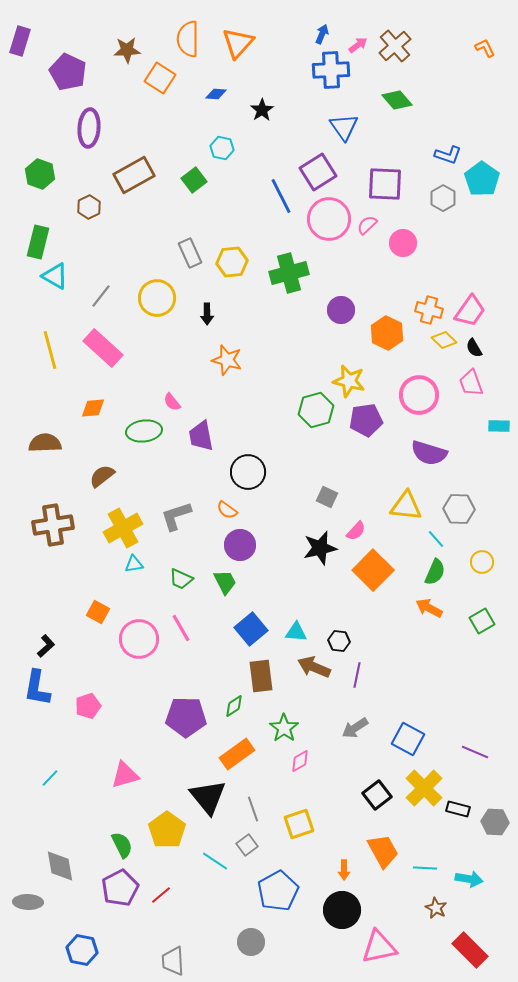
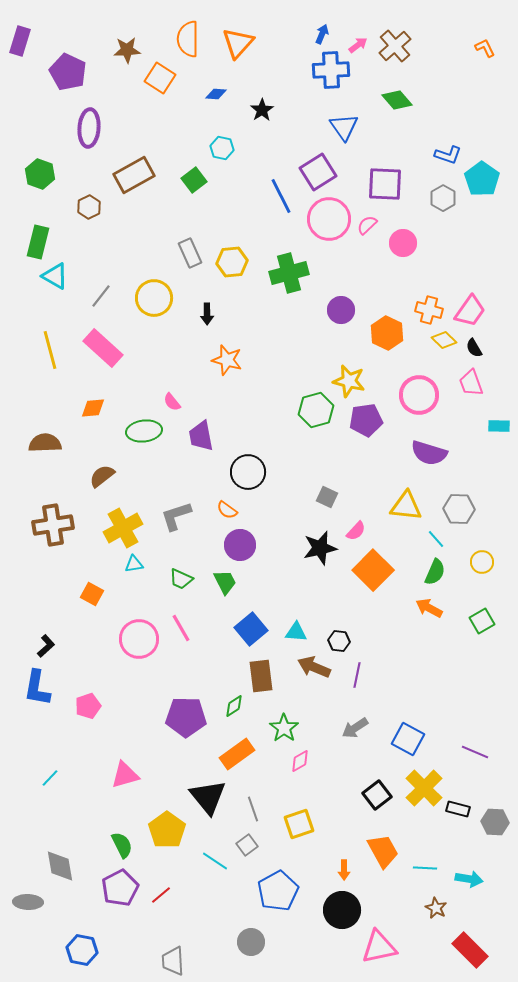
yellow circle at (157, 298): moved 3 px left
orange square at (98, 612): moved 6 px left, 18 px up
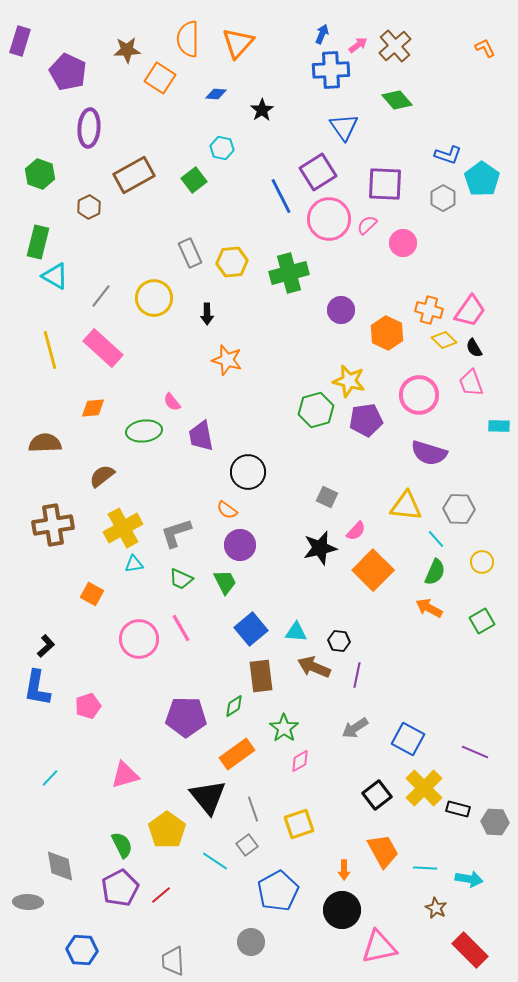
gray L-shape at (176, 516): moved 17 px down
blue hexagon at (82, 950): rotated 8 degrees counterclockwise
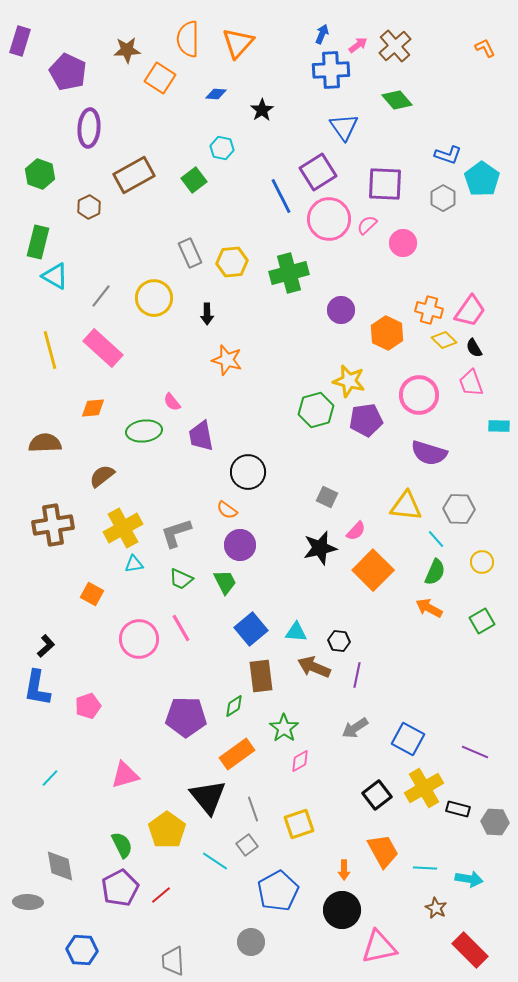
yellow cross at (424, 788): rotated 15 degrees clockwise
